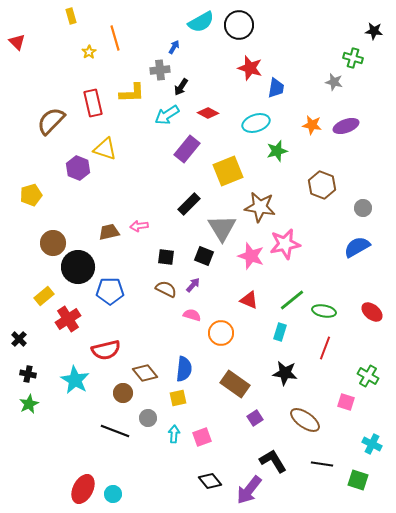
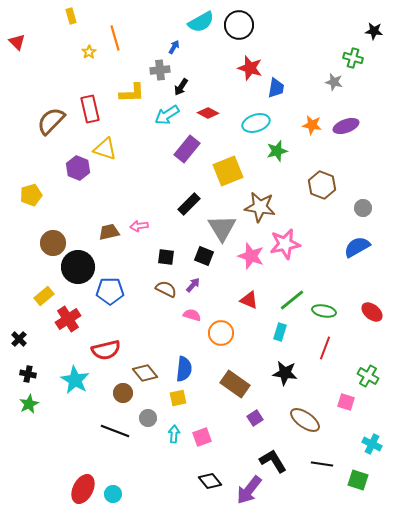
red rectangle at (93, 103): moved 3 px left, 6 px down
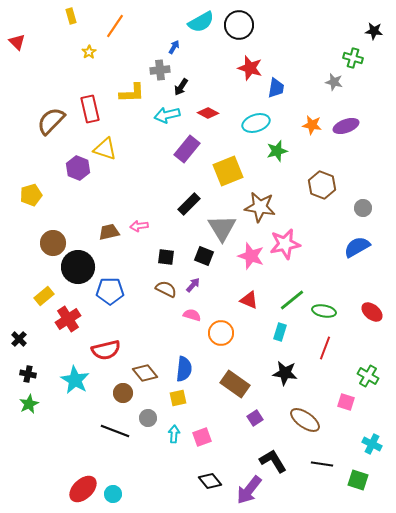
orange line at (115, 38): moved 12 px up; rotated 50 degrees clockwise
cyan arrow at (167, 115): rotated 20 degrees clockwise
red ellipse at (83, 489): rotated 20 degrees clockwise
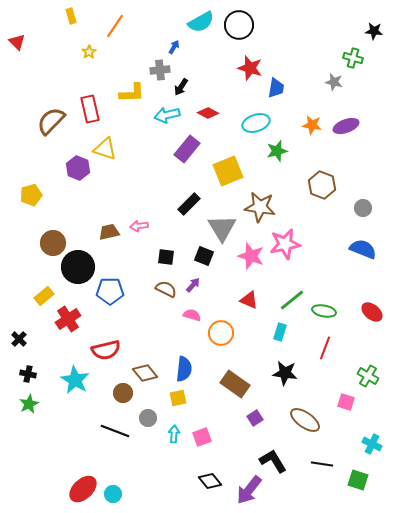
blue semicircle at (357, 247): moved 6 px right, 2 px down; rotated 52 degrees clockwise
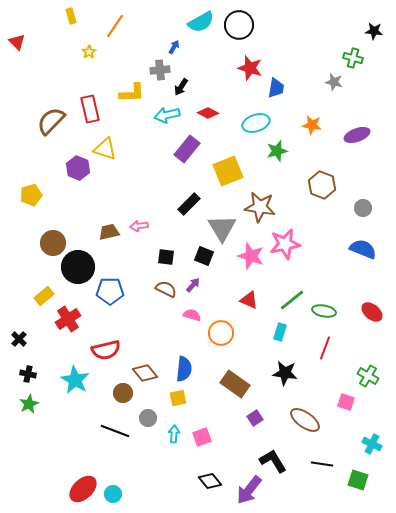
purple ellipse at (346, 126): moved 11 px right, 9 px down
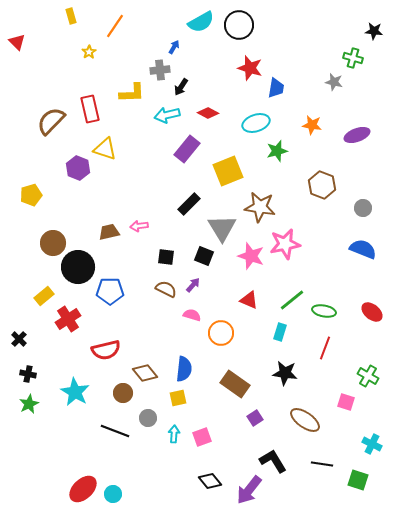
cyan star at (75, 380): moved 12 px down
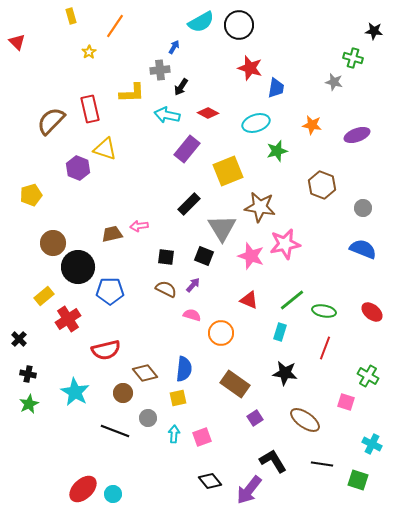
cyan arrow at (167, 115): rotated 25 degrees clockwise
brown trapezoid at (109, 232): moved 3 px right, 2 px down
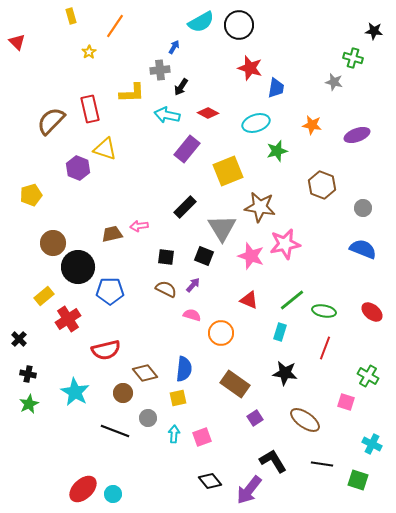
black rectangle at (189, 204): moved 4 px left, 3 px down
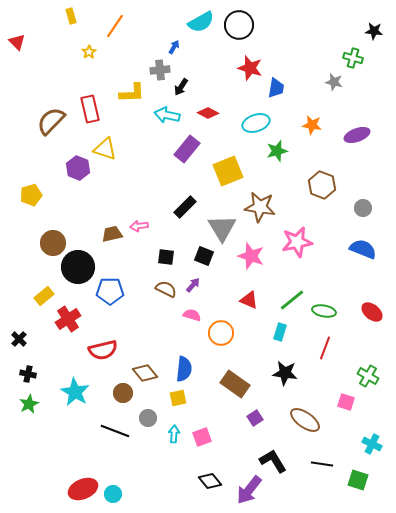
pink star at (285, 244): moved 12 px right, 2 px up
red semicircle at (106, 350): moved 3 px left
red ellipse at (83, 489): rotated 20 degrees clockwise
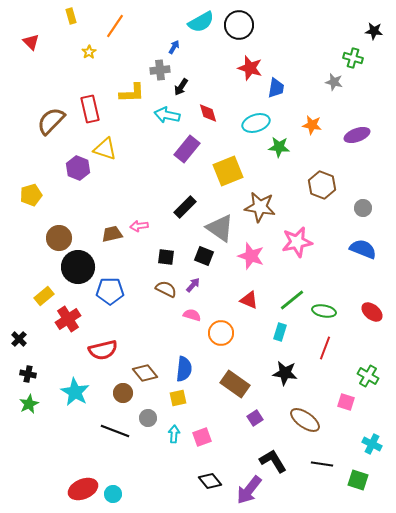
red triangle at (17, 42): moved 14 px right
red diamond at (208, 113): rotated 45 degrees clockwise
green star at (277, 151): moved 2 px right, 4 px up; rotated 20 degrees clockwise
gray triangle at (222, 228): moved 2 px left; rotated 24 degrees counterclockwise
brown circle at (53, 243): moved 6 px right, 5 px up
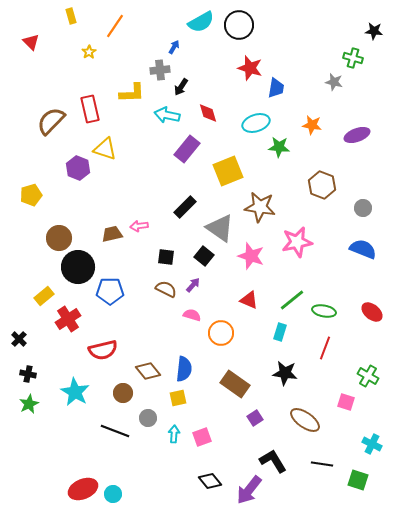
black square at (204, 256): rotated 18 degrees clockwise
brown diamond at (145, 373): moved 3 px right, 2 px up
